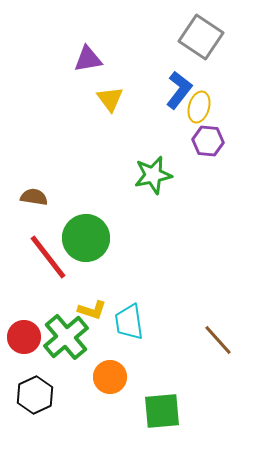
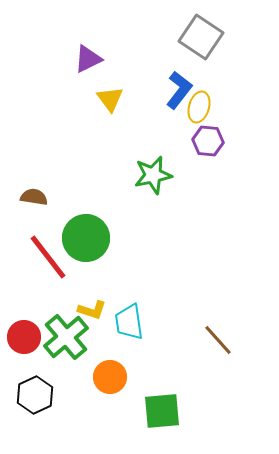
purple triangle: rotated 16 degrees counterclockwise
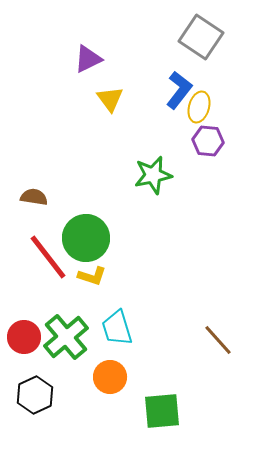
yellow L-shape: moved 34 px up
cyan trapezoid: moved 12 px left, 6 px down; rotated 9 degrees counterclockwise
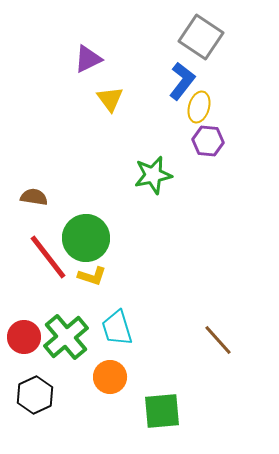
blue L-shape: moved 3 px right, 9 px up
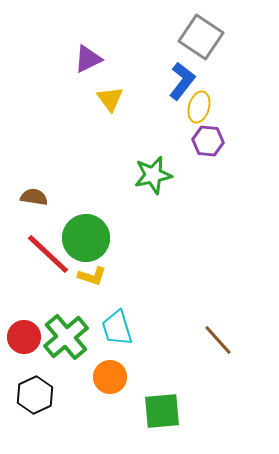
red line: moved 3 px up; rotated 9 degrees counterclockwise
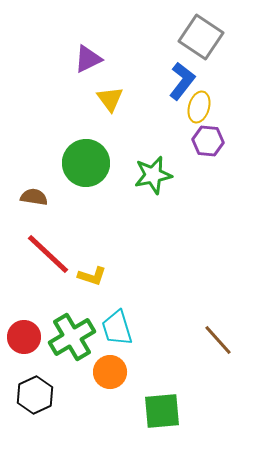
green circle: moved 75 px up
green cross: moved 6 px right; rotated 9 degrees clockwise
orange circle: moved 5 px up
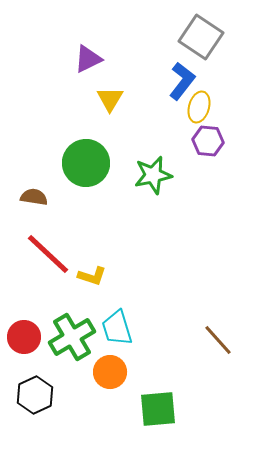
yellow triangle: rotated 8 degrees clockwise
green square: moved 4 px left, 2 px up
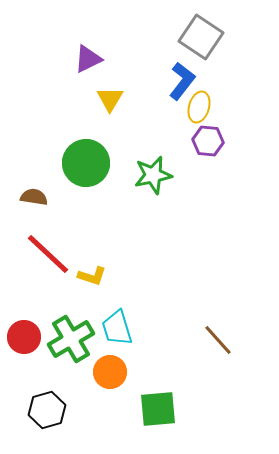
green cross: moved 1 px left, 2 px down
black hexagon: moved 12 px right, 15 px down; rotated 9 degrees clockwise
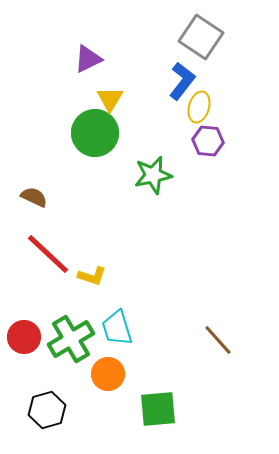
green circle: moved 9 px right, 30 px up
brown semicircle: rotated 16 degrees clockwise
orange circle: moved 2 px left, 2 px down
